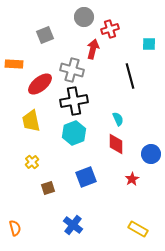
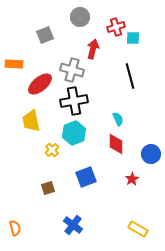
gray circle: moved 4 px left
red cross: moved 6 px right, 2 px up
cyan square: moved 16 px left, 6 px up
yellow cross: moved 20 px right, 12 px up
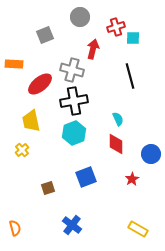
yellow cross: moved 30 px left
blue cross: moved 1 px left
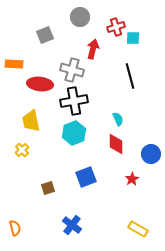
red ellipse: rotated 45 degrees clockwise
